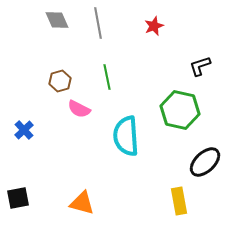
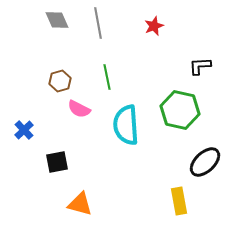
black L-shape: rotated 15 degrees clockwise
cyan semicircle: moved 11 px up
black square: moved 39 px right, 36 px up
orange triangle: moved 2 px left, 1 px down
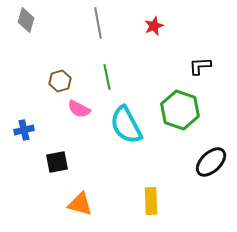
gray diamond: moved 31 px left; rotated 40 degrees clockwise
green hexagon: rotated 6 degrees clockwise
cyan semicircle: rotated 24 degrees counterclockwise
blue cross: rotated 30 degrees clockwise
black ellipse: moved 6 px right
yellow rectangle: moved 28 px left; rotated 8 degrees clockwise
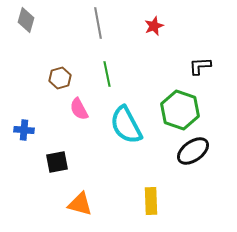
green line: moved 3 px up
brown hexagon: moved 3 px up
pink semicircle: rotated 35 degrees clockwise
blue cross: rotated 18 degrees clockwise
black ellipse: moved 18 px left, 11 px up; rotated 8 degrees clockwise
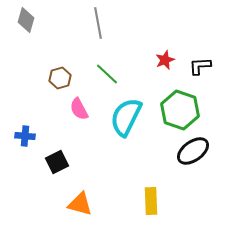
red star: moved 11 px right, 34 px down
green line: rotated 35 degrees counterclockwise
cyan semicircle: moved 8 px up; rotated 54 degrees clockwise
blue cross: moved 1 px right, 6 px down
black square: rotated 15 degrees counterclockwise
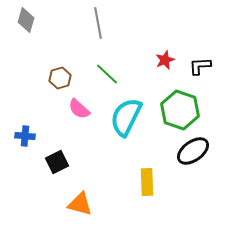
pink semicircle: rotated 20 degrees counterclockwise
yellow rectangle: moved 4 px left, 19 px up
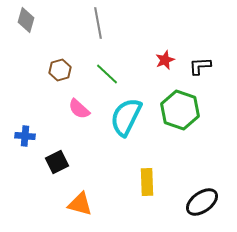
brown hexagon: moved 8 px up
black ellipse: moved 9 px right, 51 px down
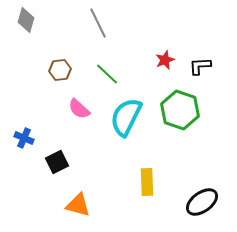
gray line: rotated 16 degrees counterclockwise
brown hexagon: rotated 10 degrees clockwise
blue cross: moved 1 px left, 2 px down; rotated 18 degrees clockwise
orange triangle: moved 2 px left, 1 px down
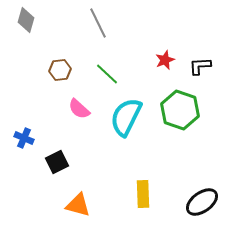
yellow rectangle: moved 4 px left, 12 px down
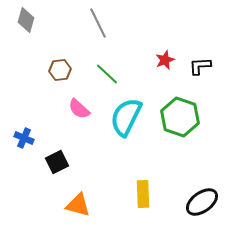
green hexagon: moved 7 px down
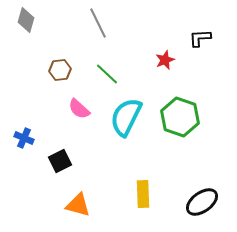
black L-shape: moved 28 px up
black square: moved 3 px right, 1 px up
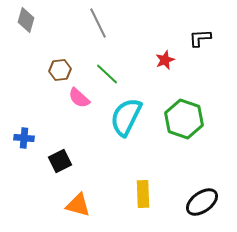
pink semicircle: moved 11 px up
green hexagon: moved 4 px right, 2 px down
blue cross: rotated 18 degrees counterclockwise
